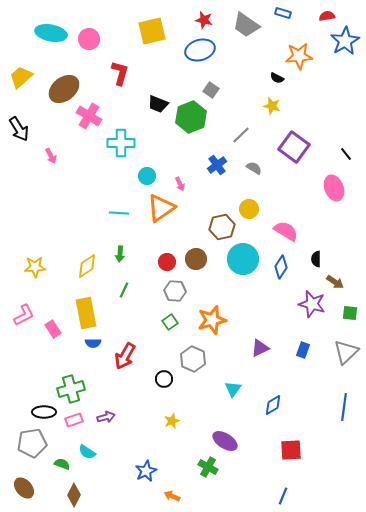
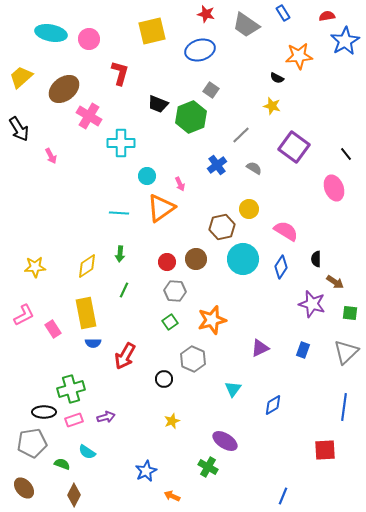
blue rectangle at (283, 13): rotated 42 degrees clockwise
red star at (204, 20): moved 2 px right, 6 px up
red square at (291, 450): moved 34 px right
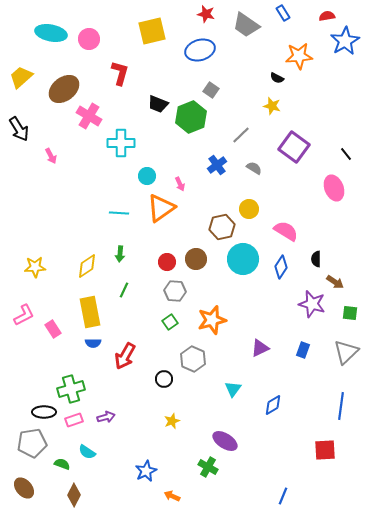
yellow rectangle at (86, 313): moved 4 px right, 1 px up
blue line at (344, 407): moved 3 px left, 1 px up
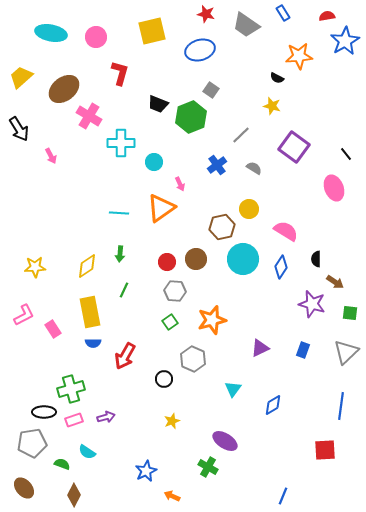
pink circle at (89, 39): moved 7 px right, 2 px up
cyan circle at (147, 176): moved 7 px right, 14 px up
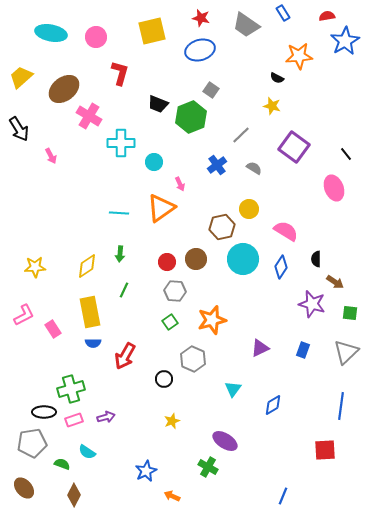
red star at (206, 14): moved 5 px left, 4 px down
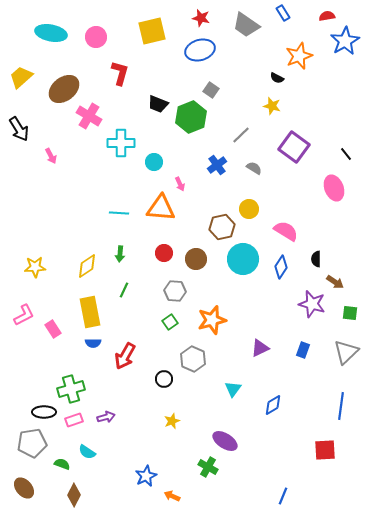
orange star at (299, 56): rotated 16 degrees counterclockwise
orange triangle at (161, 208): rotated 40 degrees clockwise
red circle at (167, 262): moved 3 px left, 9 px up
blue star at (146, 471): moved 5 px down
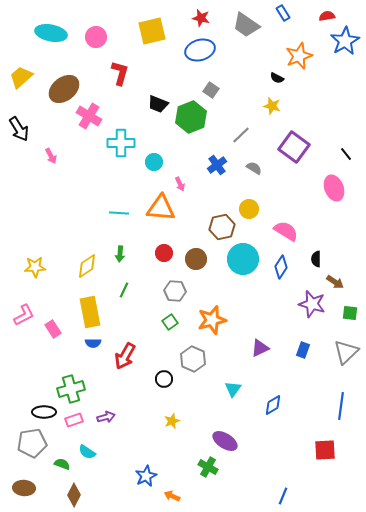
brown ellipse at (24, 488): rotated 45 degrees counterclockwise
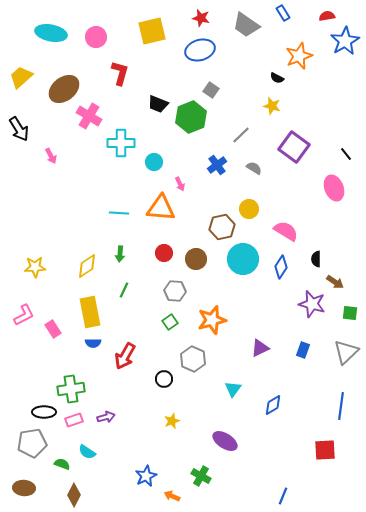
green cross at (71, 389): rotated 8 degrees clockwise
green cross at (208, 467): moved 7 px left, 9 px down
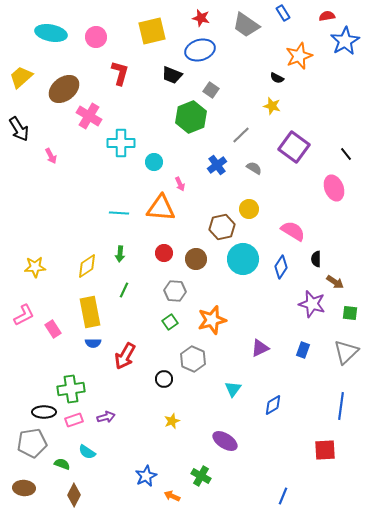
black trapezoid at (158, 104): moved 14 px right, 29 px up
pink semicircle at (286, 231): moved 7 px right
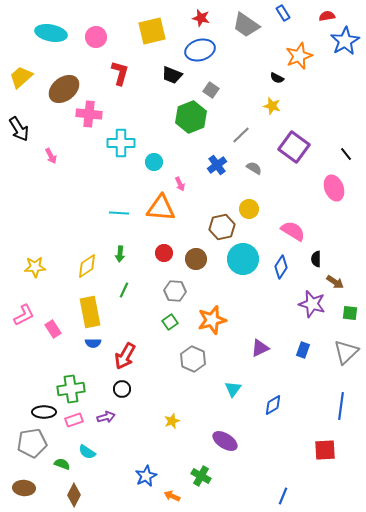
pink cross at (89, 116): moved 2 px up; rotated 25 degrees counterclockwise
black circle at (164, 379): moved 42 px left, 10 px down
